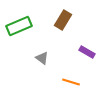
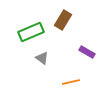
green rectangle: moved 12 px right, 6 px down
orange line: rotated 30 degrees counterclockwise
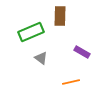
brown rectangle: moved 3 px left, 4 px up; rotated 30 degrees counterclockwise
purple rectangle: moved 5 px left
gray triangle: moved 1 px left
